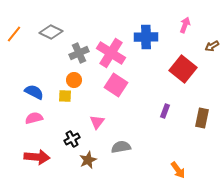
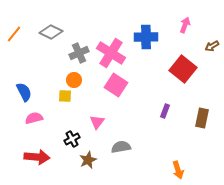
blue semicircle: moved 10 px left; rotated 36 degrees clockwise
orange arrow: rotated 18 degrees clockwise
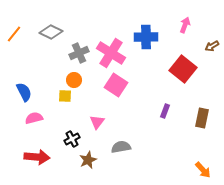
orange arrow: moved 25 px right; rotated 24 degrees counterclockwise
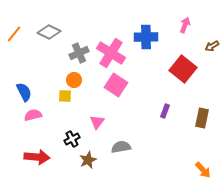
gray diamond: moved 2 px left
pink semicircle: moved 1 px left, 3 px up
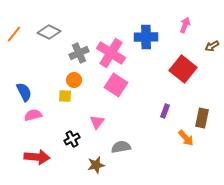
brown star: moved 8 px right, 5 px down; rotated 12 degrees clockwise
orange arrow: moved 17 px left, 32 px up
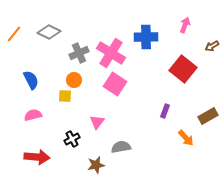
pink square: moved 1 px left, 1 px up
blue semicircle: moved 7 px right, 12 px up
brown rectangle: moved 6 px right, 2 px up; rotated 48 degrees clockwise
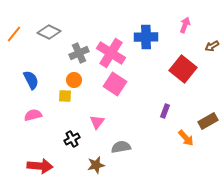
brown rectangle: moved 5 px down
red arrow: moved 3 px right, 9 px down
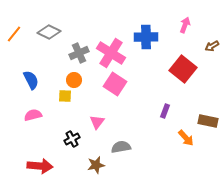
brown rectangle: rotated 42 degrees clockwise
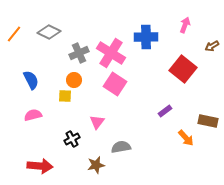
purple rectangle: rotated 32 degrees clockwise
